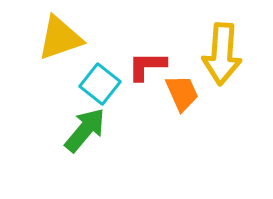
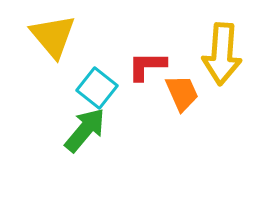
yellow triangle: moved 7 px left, 2 px up; rotated 51 degrees counterclockwise
cyan square: moved 3 px left, 4 px down
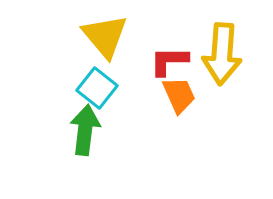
yellow triangle: moved 52 px right
red L-shape: moved 22 px right, 5 px up
orange trapezoid: moved 3 px left, 2 px down
green arrow: rotated 33 degrees counterclockwise
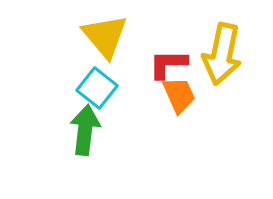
yellow arrow: rotated 8 degrees clockwise
red L-shape: moved 1 px left, 3 px down
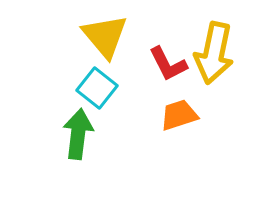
yellow arrow: moved 8 px left, 1 px up
red L-shape: rotated 117 degrees counterclockwise
orange trapezoid: moved 20 px down; rotated 84 degrees counterclockwise
green arrow: moved 7 px left, 4 px down
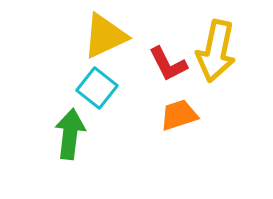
yellow triangle: rotated 45 degrees clockwise
yellow arrow: moved 2 px right, 2 px up
green arrow: moved 8 px left
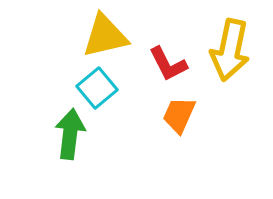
yellow triangle: rotated 12 degrees clockwise
yellow arrow: moved 14 px right, 1 px up
cyan square: rotated 12 degrees clockwise
orange trapezoid: rotated 48 degrees counterclockwise
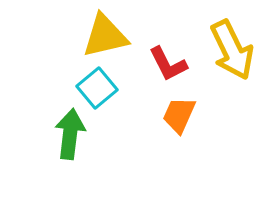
yellow arrow: moved 2 px right; rotated 38 degrees counterclockwise
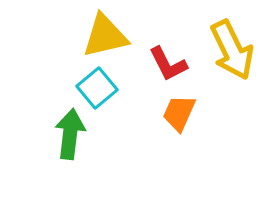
orange trapezoid: moved 2 px up
